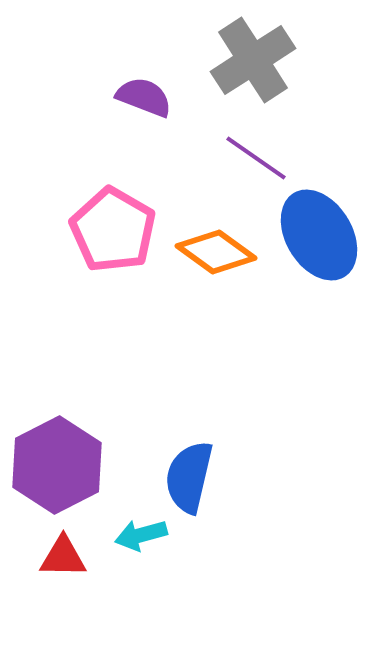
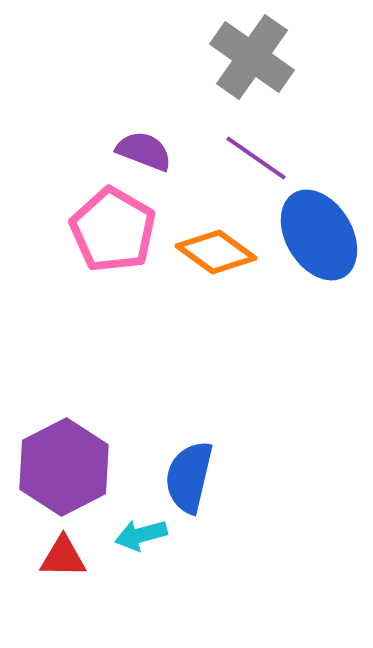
gray cross: moved 1 px left, 3 px up; rotated 22 degrees counterclockwise
purple semicircle: moved 54 px down
purple hexagon: moved 7 px right, 2 px down
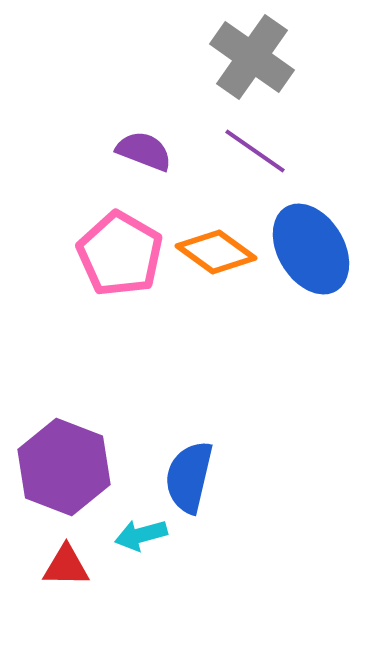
purple line: moved 1 px left, 7 px up
pink pentagon: moved 7 px right, 24 px down
blue ellipse: moved 8 px left, 14 px down
purple hexagon: rotated 12 degrees counterclockwise
red triangle: moved 3 px right, 9 px down
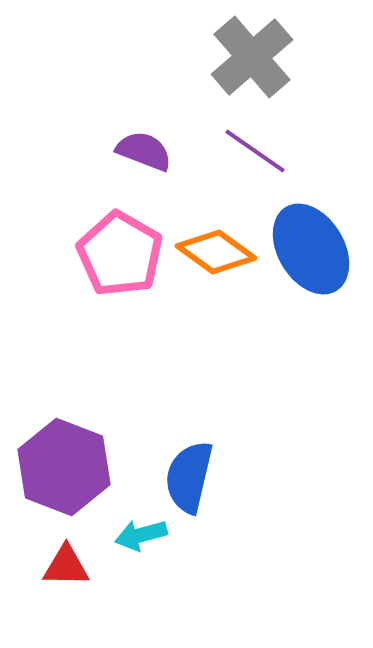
gray cross: rotated 14 degrees clockwise
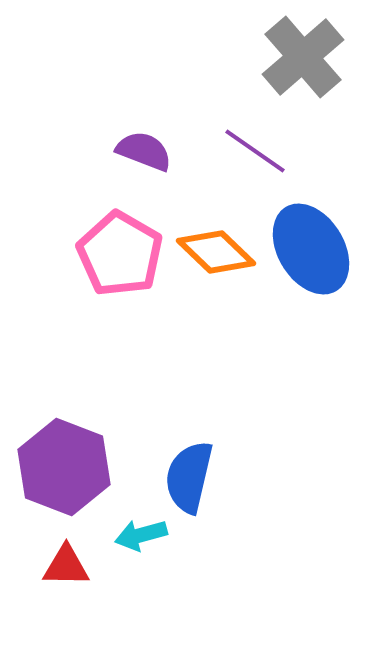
gray cross: moved 51 px right
orange diamond: rotated 8 degrees clockwise
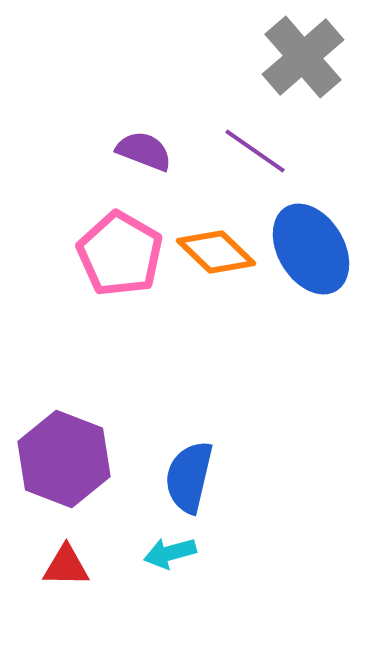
purple hexagon: moved 8 px up
cyan arrow: moved 29 px right, 18 px down
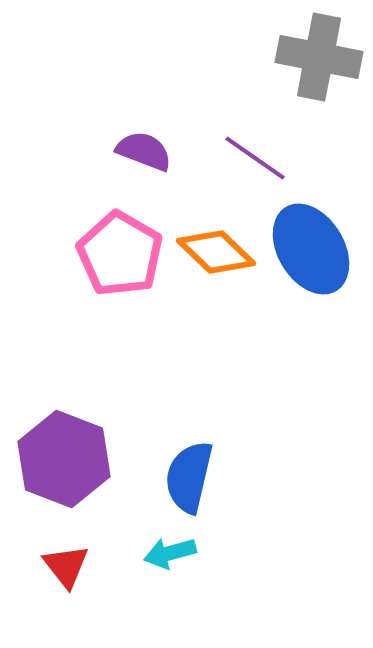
gray cross: moved 16 px right; rotated 38 degrees counterclockwise
purple line: moved 7 px down
red triangle: rotated 51 degrees clockwise
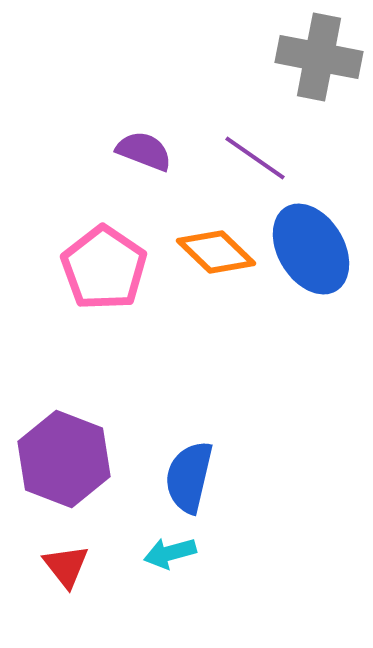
pink pentagon: moved 16 px left, 14 px down; rotated 4 degrees clockwise
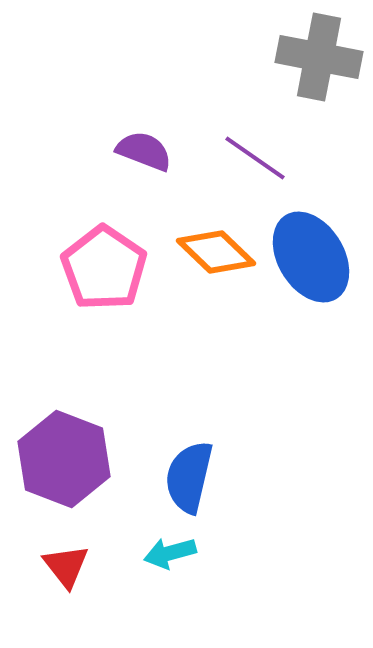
blue ellipse: moved 8 px down
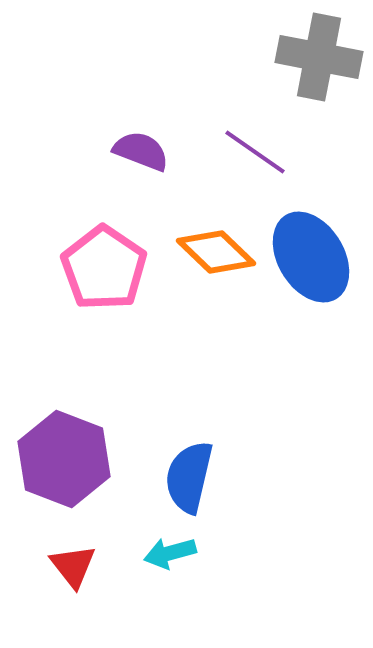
purple semicircle: moved 3 px left
purple line: moved 6 px up
red triangle: moved 7 px right
